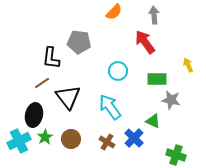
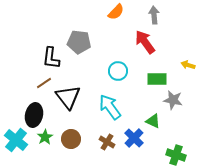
orange semicircle: moved 2 px right
yellow arrow: rotated 48 degrees counterclockwise
brown line: moved 2 px right
gray star: moved 2 px right
cyan cross: moved 3 px left, 1 px up; rotated 25 degrees counterclockwise
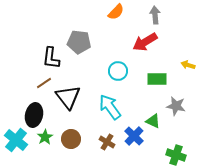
gray arrow: moved 1 px right
red arrow: rotated 85 degrees counterclockwise
gray star: moved 3 px right, 6 px down
blue cross: moved 2 px up
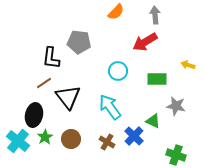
cyan cross: moved 2 px right, 1 px down
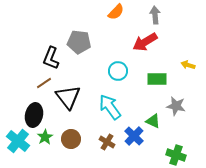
black L-shape: rotated 15 degrees clockwise
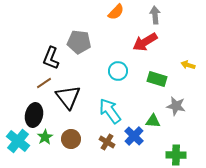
green rectangle: rotated 18 degrees clockwise
cyan arrow: moved 4 px down
green triangle: rotated 21 degrees counterclockwise
green cross: rotated 18 degrees counterclockwise
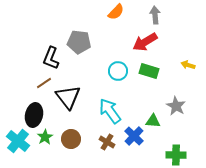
green rectangle: moved 8 px left, 8 px up
gray star: rotated 18 degrees clockwise
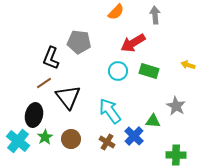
red arrow: moved 12 px left, 1 px down
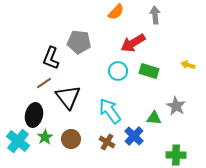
green triangle: moved 1 px right, 3 px up
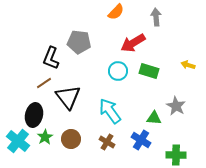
gray arrow: moved 1 px right, 2 px down
blue cross: moved 7 px right, 4 px down; rotated 12 degrees counterclockwise
